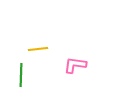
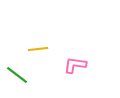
green line: moved 4 px left; rotated 55 degrees counterclockwise
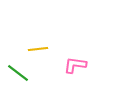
green line: moved 1 px right, 2 px up
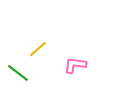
yellow line: rotated 36 degrees counterclockwise
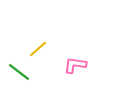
green line: moved 1 px right, 1 px up
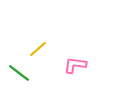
green line: moved 1 px down
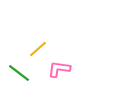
pink L-shape: moved 16 px left, 4 px down
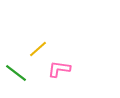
green line: moved 3 px left
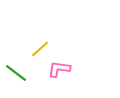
yellow line: moved 2 px right
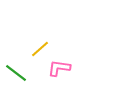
pink L-shape: moved 1 px up
